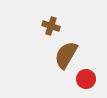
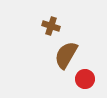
red circle: moved 1 px left
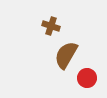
red circle: moved 2 px right, 1 px up
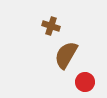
red circle: moved 2 px left, 4 px down
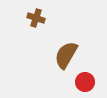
brown cross: moved 15 px left, 8 px up
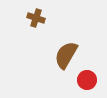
red circle: moved 2 px right, 2 px up
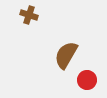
brown cross: moved 7 px left, 3 px up
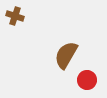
brown cross: moved 14 px left, 1 px down
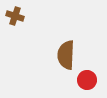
brown semicircle: rotated 28 degrees counterclockwise
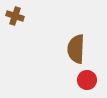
brown semicircle: moved 10 px right, 6 px up
